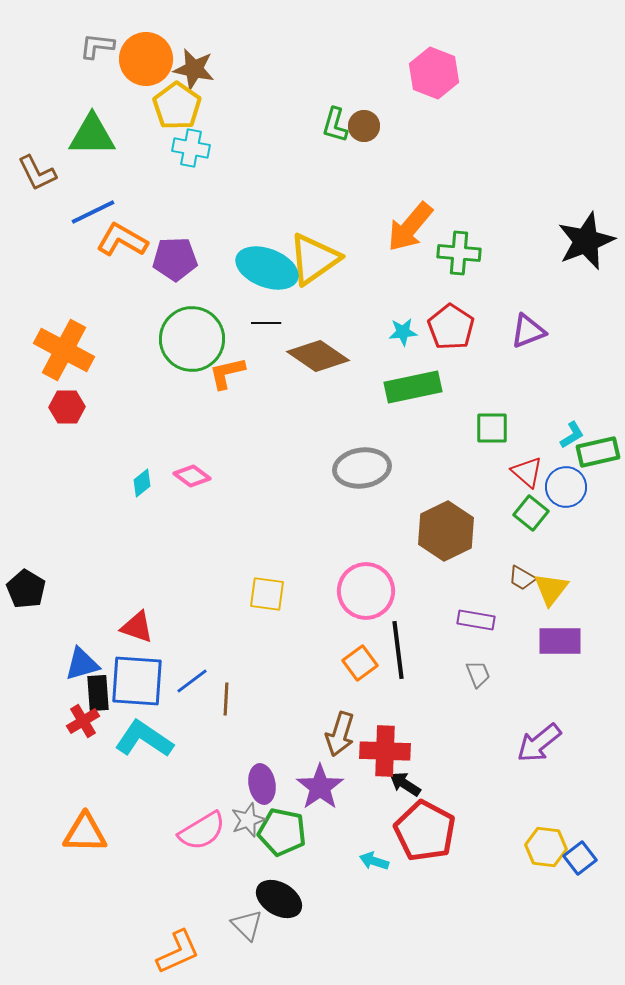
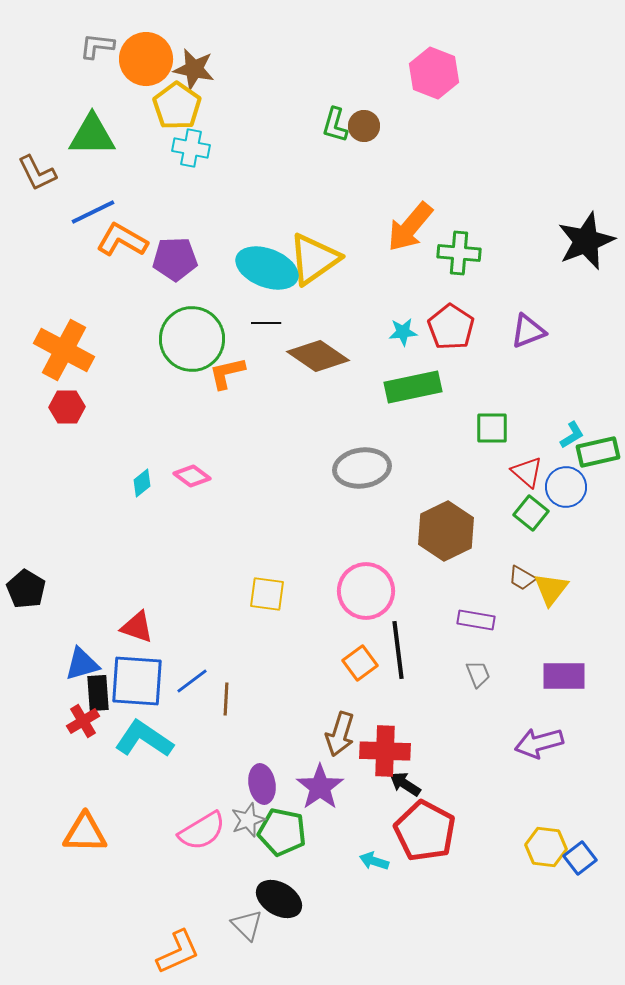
purple rectangle at (560, 641): moved 4 px right, 35 px down
purple arrow at (539, 743): rotated 24 degrees clockwise
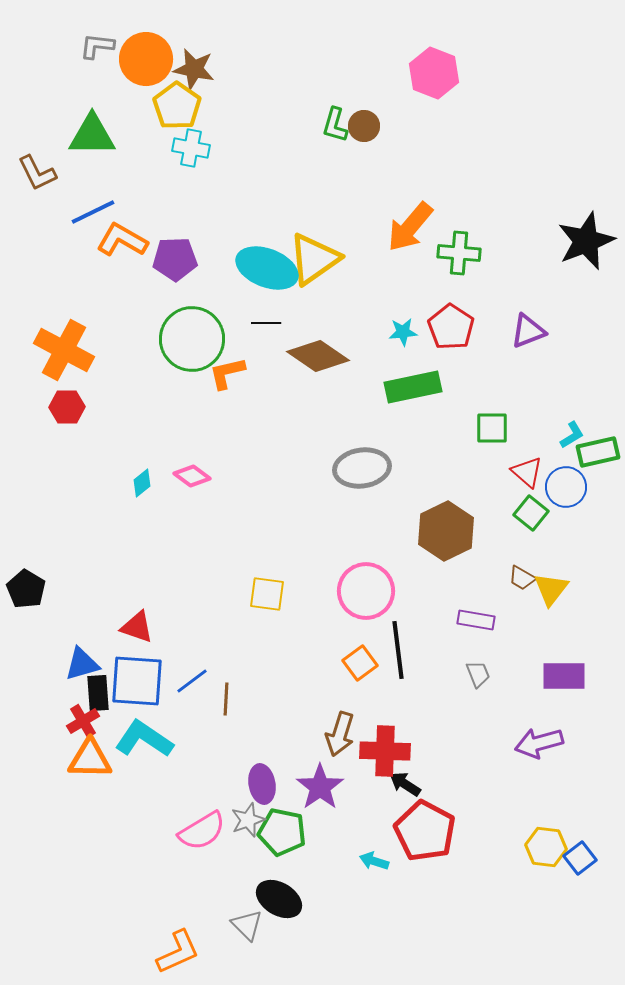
orange triangle at (85, 833): moved 5 px right, 74 px up
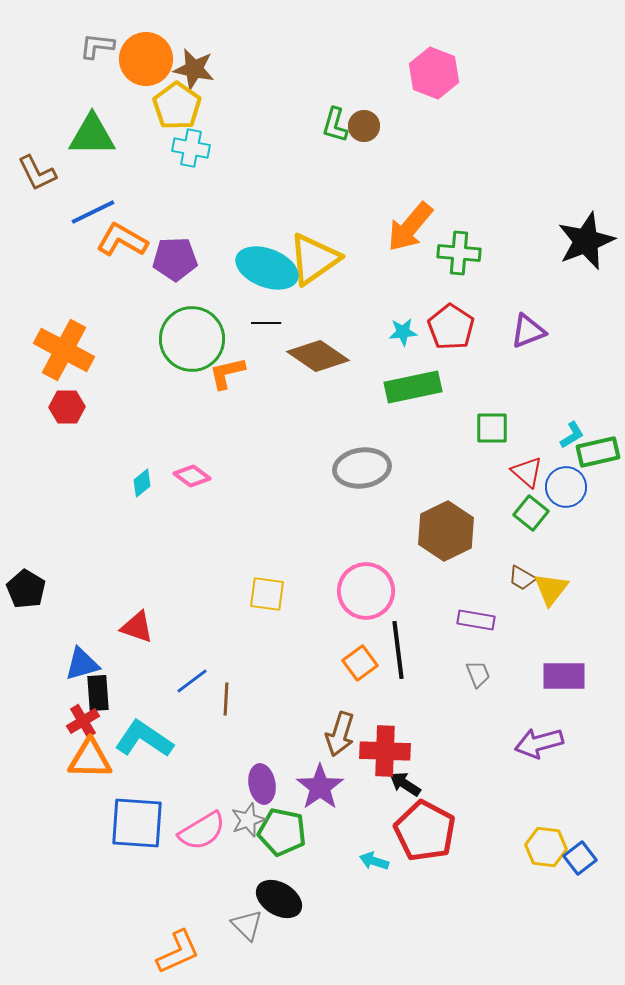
blue square at (137, 681): moved 142 px down
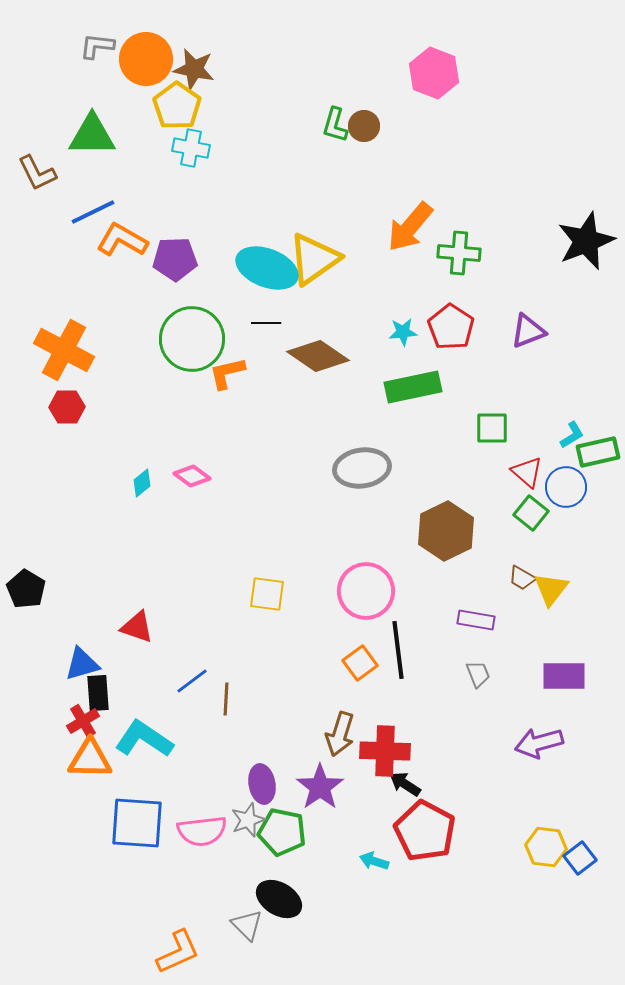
pink semicircle at (202, 831): rotated 24 degrees clockwise
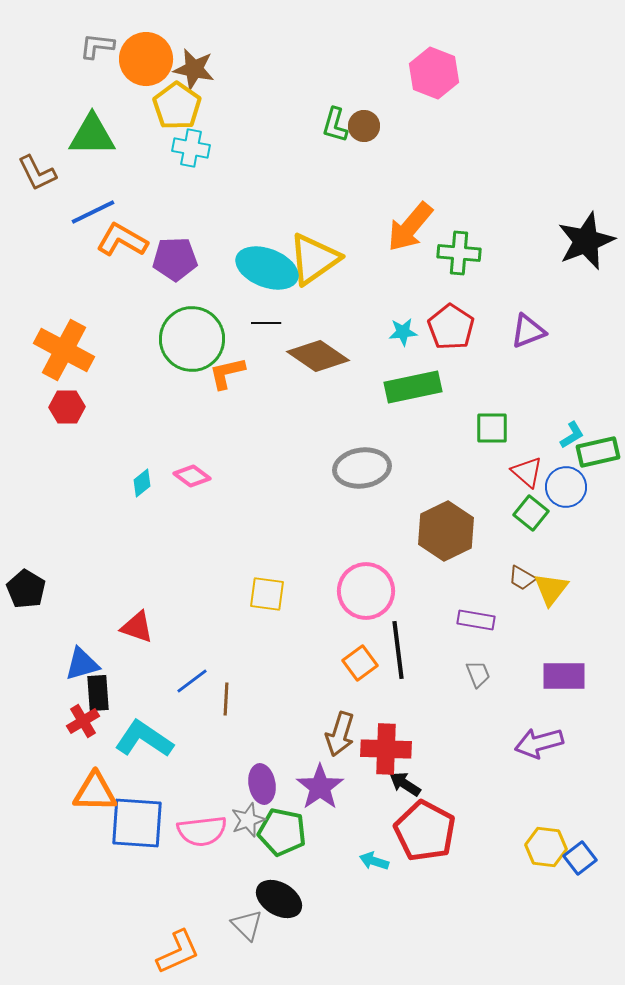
red cross at (385, 751): moved 1 px right, 2 px up
orange triangle at (90, 759): moved 5 px right, 33 px down
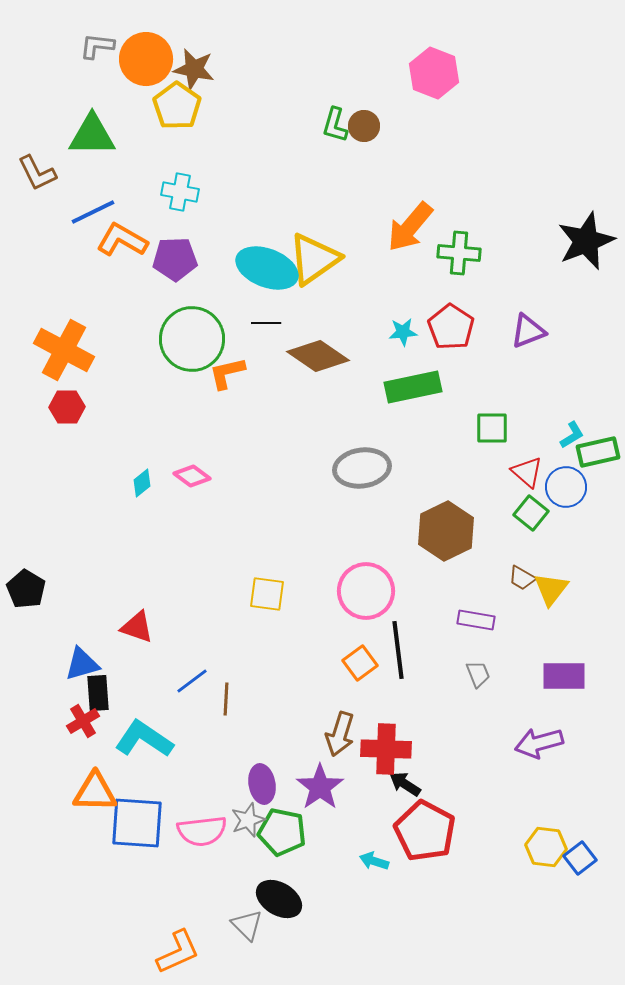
cyan cross at (191, 148): moved 11 px left, 44 px down
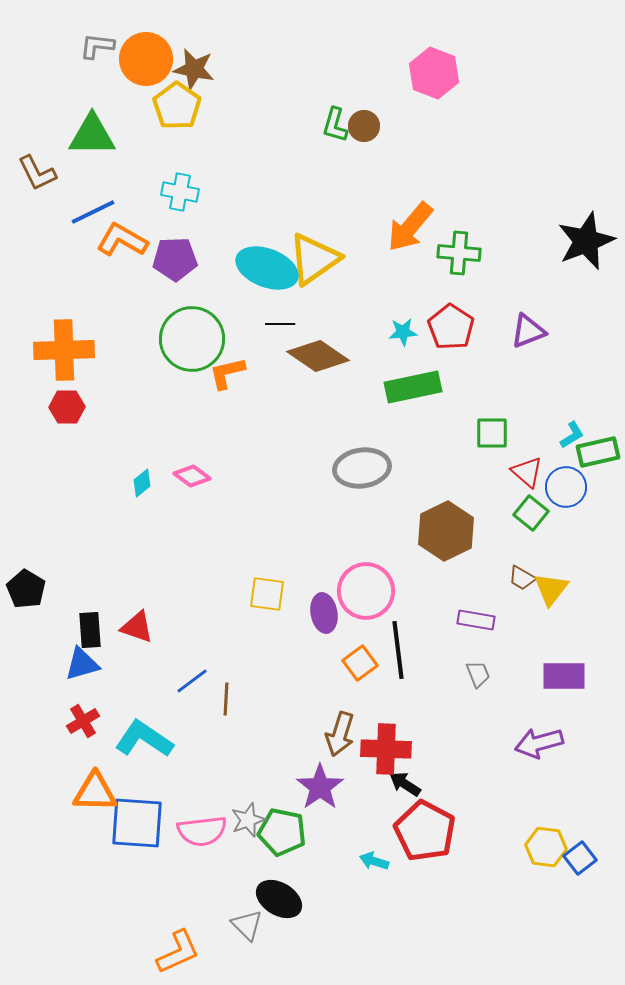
black line at (266, 323): moved 14 px right, 1 px down
orange cross at (64, 350): rotated 30 degrees counterclockwise
green square at (492, 428): moved 5 px down
black rectangle at (98, 693): moved 8 px left, 63 px up
purple ellipse at (262, 784): moved 62 px right, 171 px up
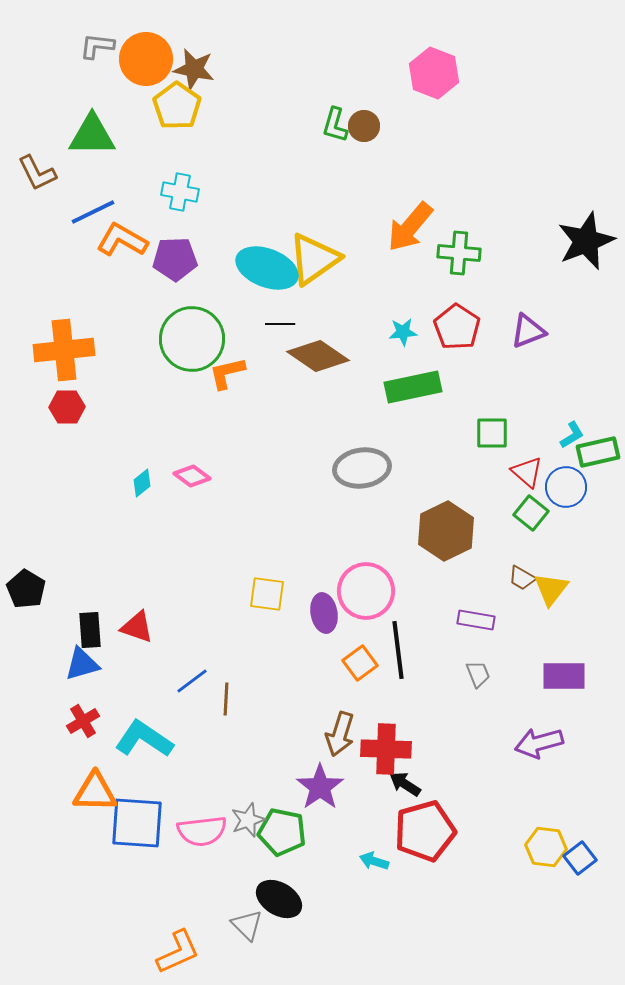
red pentagon at (451, 327): moved 6 px right
orange cross at (64, 350): rotated 4 degrees counterclockwise
red pentagon at (425, 831): rotated 28 degrees clockwise
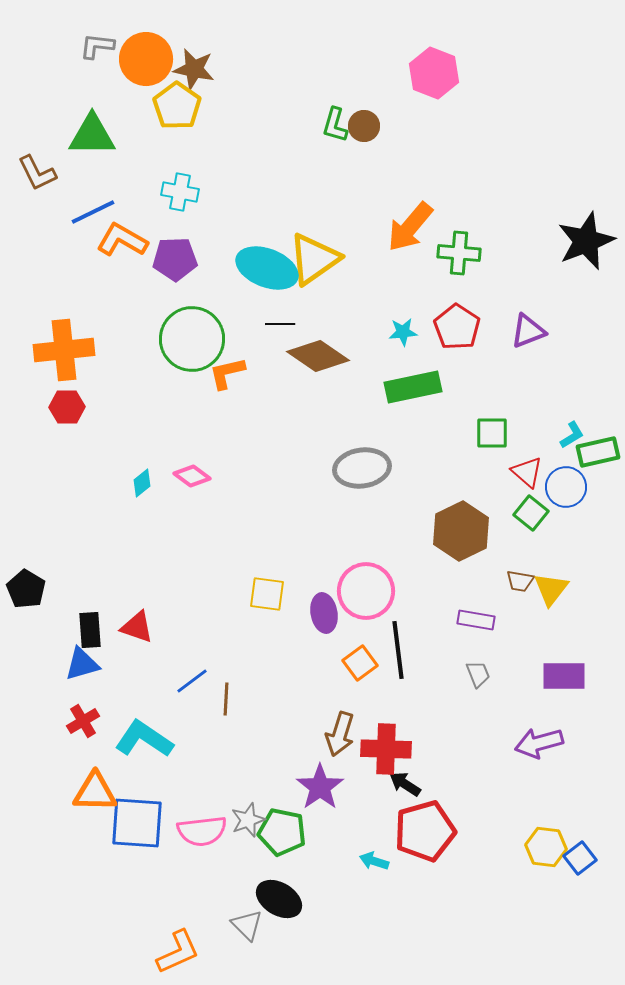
brown hexagon at (446, 531): moved 15 px right
brown trapezoid at (522, 578): moved 2 px left, 3 px down; rotated 20 degrees counterclockwise
